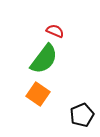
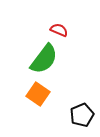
red semicircle: moved 4 px right, 1 px up
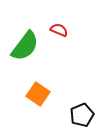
green semicircle: moved 19 px left, 13 px up
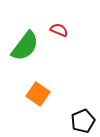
black pentagon: moved 1 px right, 6 px down
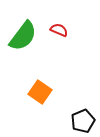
green semicircle: moved 2 px left, 10 px up
orange square: moved 2 px right, 2 px up
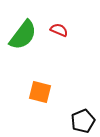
green semicircle: moved 1 px up
orange square: rotated 20 degrees counterclockwise
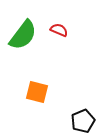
orange square: moved 3 px left
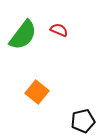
orange square: rotated 25 degrees clockwise
black pentagon: rotated 10 degrees clockwise
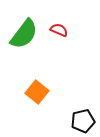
green semicircle: moved 1 px right, 1 px up
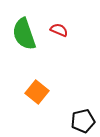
green semicircle: rotated 124 degrees clockwise
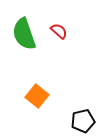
red semicircle: moved 1 px down; rotated 18 degrees clockwise
orange square: moved 4 px down
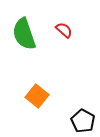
red semicircle: moved 5 px right, 1 px up
black pentagon: rotated 30 degrees counterclockwise
